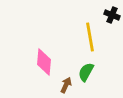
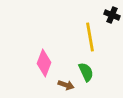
pink diamond: moved 1 px down; rotated 16 degrees clockwise
green semicircle: rotated 126 degrees clockwise
brown arrow: rotated 84 degrees clockwise
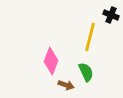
black cross: moved 1 px left
yellow line: rotated 24 degrees clockwise
pink diamond: moved 7 px right, 2 px up
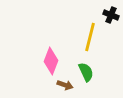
brown arrow: moved 1 px left
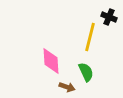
black cross: moved 2 px left, 2 px down
pink diamond: rotated 24 degrees counterclockwise
brown arrow: moved 2 px right, 2 px down
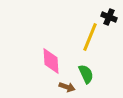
yellow line: rotated 8 degrees clockwise
green semicircle: moved 2 px down
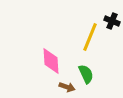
black cross: moved 3 px right, 4 px down
